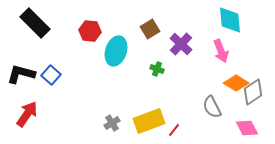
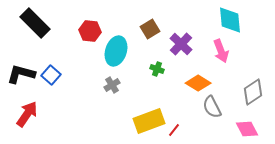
orange diamond: moved 38 px left
gray cross: moved 38 px up
pink diamond: moved 1 px down
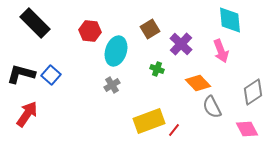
orange diamond: rotated 15 degrees clockwise
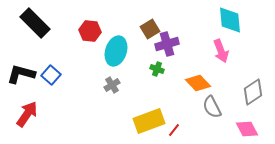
purple cross: moved 14 px left; rotated 30 degrees clockwise
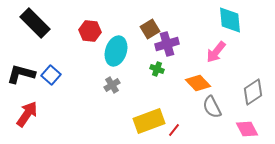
pink arrow: moved 5 px left, 1 px down; rotated 60 degrees clockwise
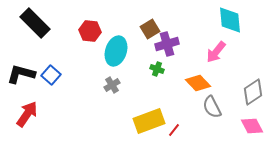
pink diamond: moved 5 px right, 3 px up
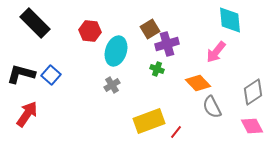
red line: moved 2 px right, 2 px down
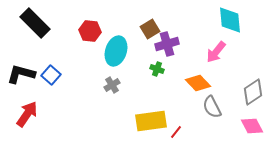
yellow rectangle: moved 2 px right; rotated 12 degrees clockwise
